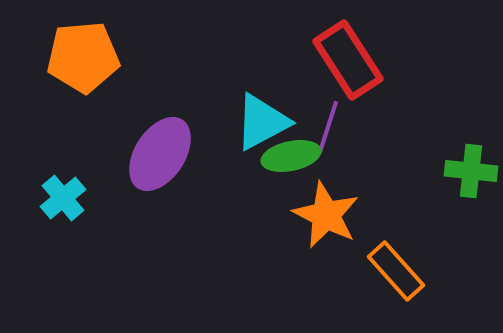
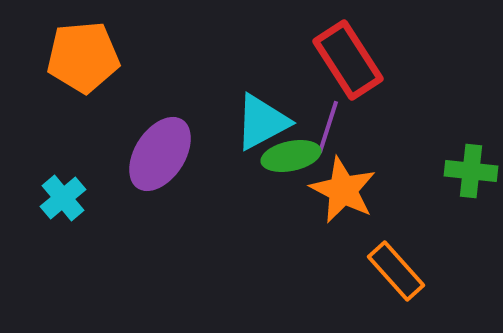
orange star: moved 17 px right, 25 px up
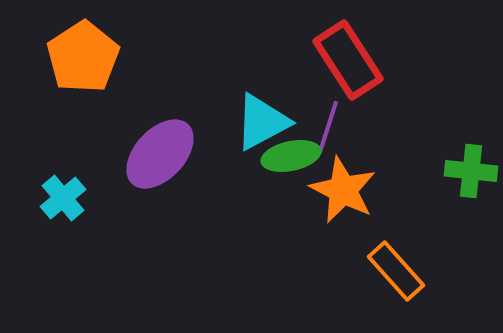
orange pentagon: rotated 28 degrees counterclockwise
purple ellipse: rotated 10 degrees clockwise
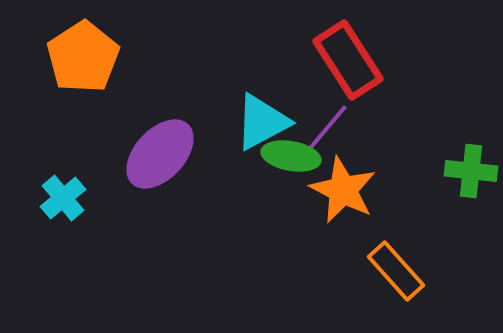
purple line: rotated 22 degrees clockwise
green ellipse: rotated 22 degrees clockwise
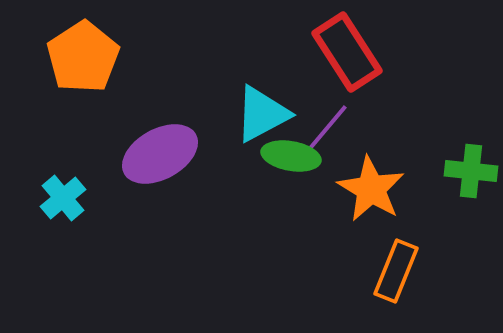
red rectangle: moved 1 px left, 8 px up
cyan triangle: moved 8 px up
purple ellipse: rotated 18 degrees clockwise
orange star: moved 28 px right, 1 px up; rotated 4 degrees clockwise
orange rectangle: rotated 64 degrees clockwise
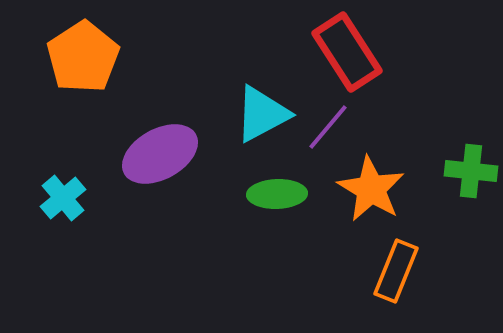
green ellipse: moved 14 px left, 38 px down; rotated 12 degrees counterclockwise
